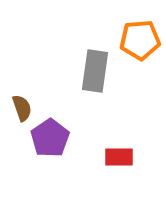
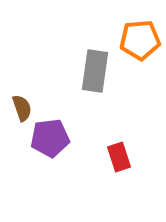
purple pentagon: rotated 27 degrees clockwise
red rectangle: rotated 72 degrees clockwise
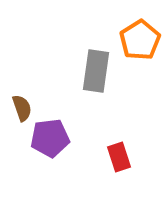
orange pentagon: rotated 27 degrees counterclockwise
gray rectangle: moved 1 px right
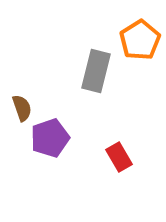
gray rectangle: rotated 6 degrees clockwise
purple pentagon: rotated 12 degrees counterclockwise
red rectangle: rotated 12 degrees counterclockwise
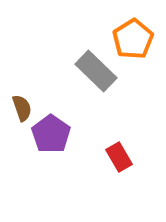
orange pentagon: moved 7 px left, 1 px up
gray rectangle: rotated 60 degrees counterclockwise
purple pentagon: moved 1 px right, 4 px up; rotated 18 degrees counterclockwise
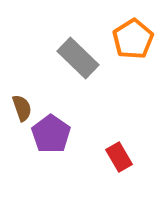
gray rectangle: moved 18 px left, 13 px up
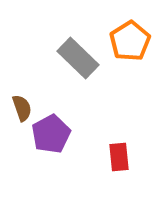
orange pentagon: moved 3 px left, 2 px down
purple pentagon: rotated 9 degrees clockwise
red rectangle: rotated 24 degrees clockwise
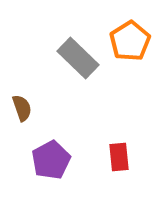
purple pentagon: moved 26 px down
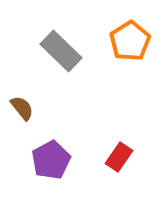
gray rectangle: moved 17 px left, 7 px up
brown semicircle: rotated 20 degrees counterclockwise
red rectangle: rotated 40 degrees clockwise
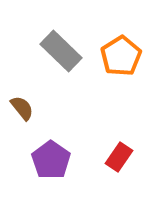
orange pentagon: moved 9 px left, 15 px down
purple pentagon: rotated 9 degrees counterclockwise
